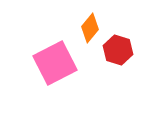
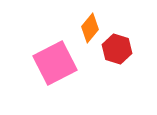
red hexagon: moved 1 px left, 1 px up
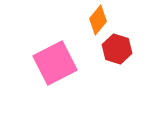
orange diamond: moved 8 px right, 8 px up
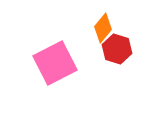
orange diamond: moved 5 px right, 8 px down
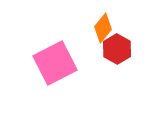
red hexagon: rotated 12 degrees clockwise
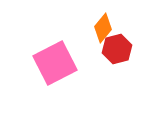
red hexagon: rotated 16 degrees clockwise
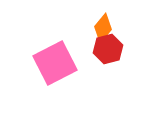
red hexagon: moved 9 px left
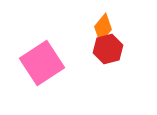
pink square: moved 13 px left; rotated 6 degrees counterclockwise
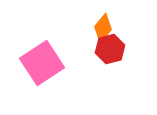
red hexagon: moved 2 px right
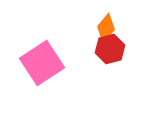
orange diamond: moved 3 px right
